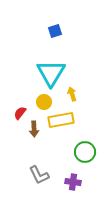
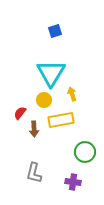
yellow circle: moved 2 px up
gray L-shape: moved 5 px left, 2 px up; rotated 40 degrees clockwise
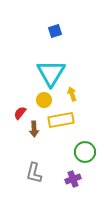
purple cross: moved 3 px up; rotated 28 degrees counterclockwise
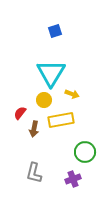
yellow arrow: rotated 128 degrees clockwise
brown arrow: rotated 14 degrees clockwise
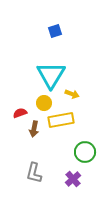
cyan triangle: moved 2 px down
yellow circle: moved 3 px down
red semicircle: rotated 32 degrees clockwise
purple cross: rotated 21 degrees counterclockwise
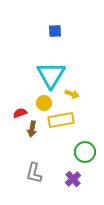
blue square: rotated 16 degrees clockwise
brown arrow: moved 2 px left
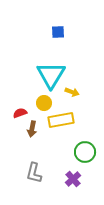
blue square: moved 3 px right, 1 px down
yellow arrow: moved 2 px up
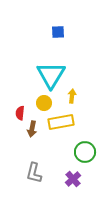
yellow arrow: moved 4 px down; rotated 104 degrees counterclockwise
red semicircle: rotated 64 degrees counterclockwise
yellow rectangle: moved 2 px down
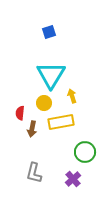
blue square: moved 9 px left; rotated 16 degrees counterclockwise
yellow arrow: rotated 24 degrees counterclockwise
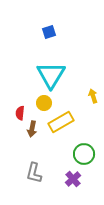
yellow arrow: moved 21 px right
yellow rectangle: rotated 20 degrees counterclockwise
green circle: moved 1 px left, 2 px down
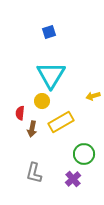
yellow arrow: rotated 88 degrees counterclockwise
yellow circle: moved 2 px left, 2 px up
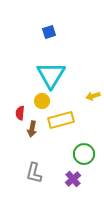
yellow rectangle: moved 2 px up; rotated 15 degrees clockwise
